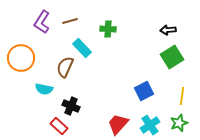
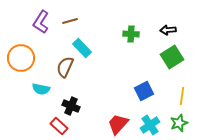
purple L-shape: moved 1 px left
green cross: moved 23 px right, 5 px down
cyan semicircle: moved 3 px left
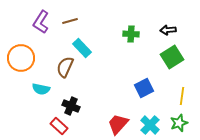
blue square: moved 3 px up
cyan cross: rotated 12 degrees counterclockwise
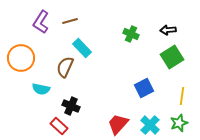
green cross: rotated 21 degrees clockwise
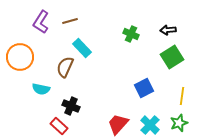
orange circle: moved 1 px left, 1 px up
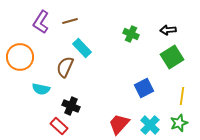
red trapezoid: moved 1 px right
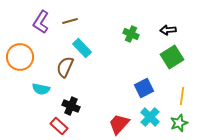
cyan cross: moved 8 px up
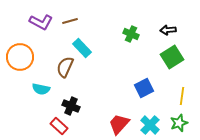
purple L-shape: rotated 95 degrees counterclockwise
cyan cross: moved 8 px down
